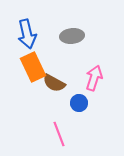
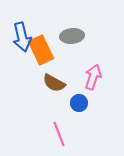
blue arrow: moved 5 px left, 3 px down
orange rectangle: moved 8 px right, 17 px up
pink arrow: moved 1 px left, 1 px up
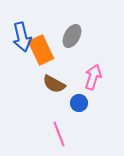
gray ellipse: rotated 55 degrees counterclockwise
brown semicircle: moved 1 px down
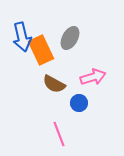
gray ellipse: moved 2 px left, 2 px down
pink arrow: rotated 55 degrees clockwise
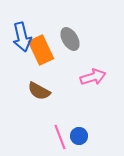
gray ellipse: moved 1 px down; rotated 60 degrees counterclockwise
brown semicircle: moved 15 px left, 7 px down
blue circle: moved 33 px down
pink line: moved 1 px right, 3 px down
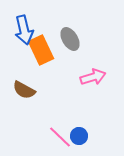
blue arrow: moved 2 px right, 7 px up
brown semicircle: moved 15 px left, 1 px up
pink line: rotated 25 degrees counterclockwise
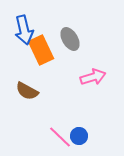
brown semicircle: moved 3 px right, 1 px down
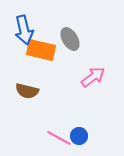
orange rectangle: rotated 52 degrees counterclockwise
pink arrow: rotated 20 degrees counterclockwise
brown semicircle: rotated 15 degrees counterclockwise
pink line: moved 1 px left, 1 px down; rotated 15 degrees counterclockwise
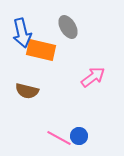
blue arrow: moved 2 px left, 3 px down
gray ellipse: moved 2 px left, 12 px up
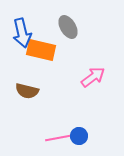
pink line: moved 1 px left; rotated 40 degrees counterclockwise
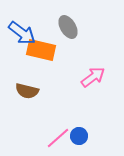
blue arrow: rotated 40 degrees counterclockwise
pink line: rotated 30 degrees counterclockwise
